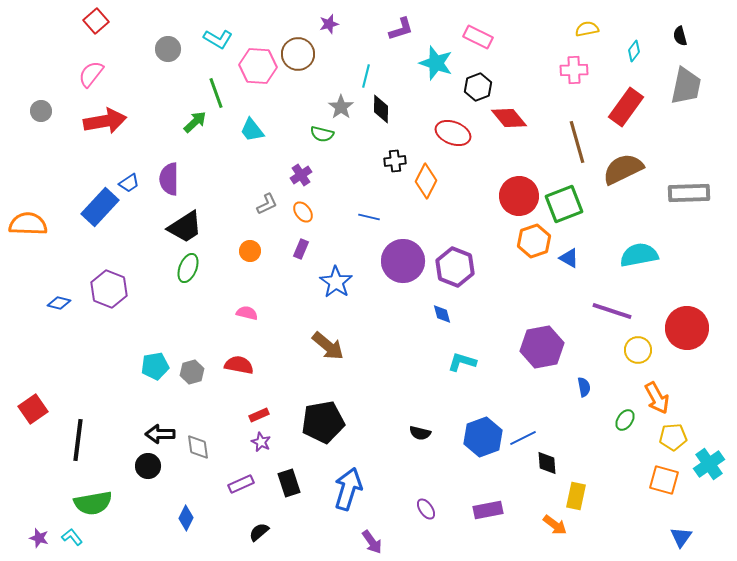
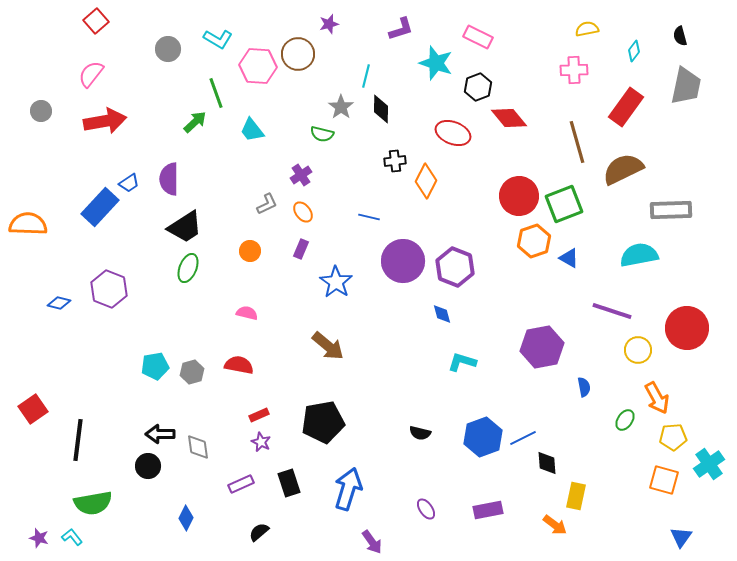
gray rectangle at (689, 193): moved 18 px left, 17 px down
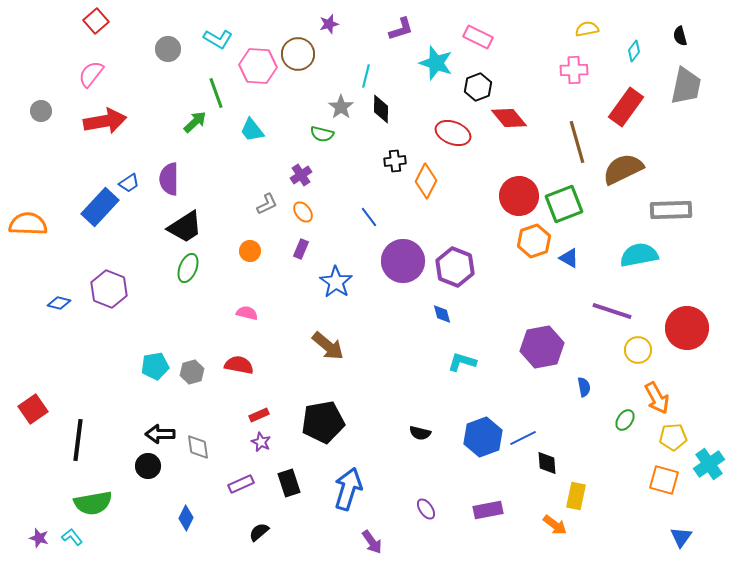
blue line at (369, 217): rotated 40 degrees clockwise
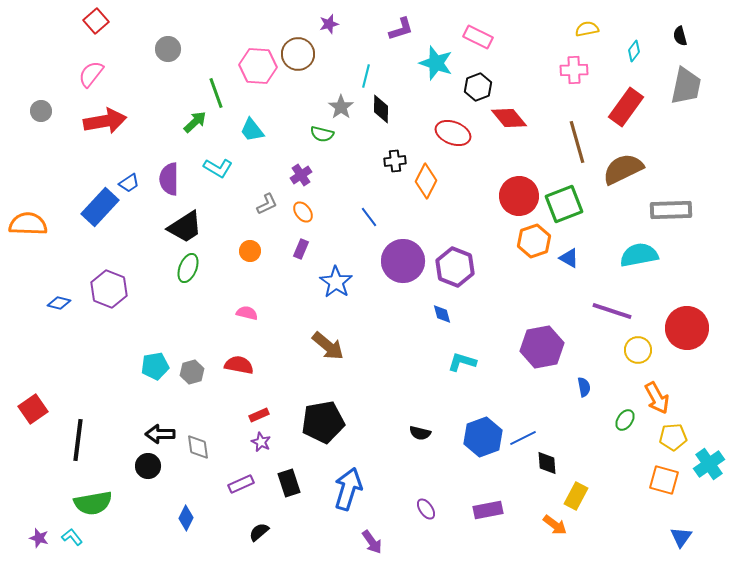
cyan L-shape at (218, 39): moved 129 px down
yellow rectangle at (576, 496): rotated 16 degrees clockwise
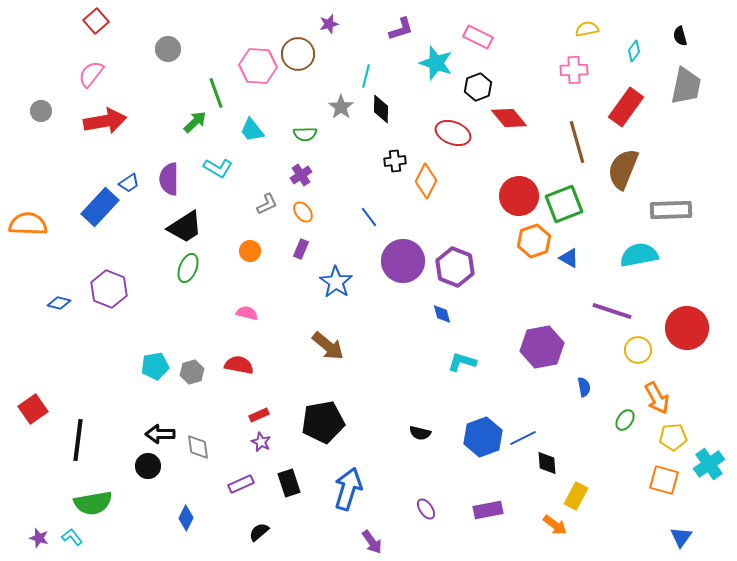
green semicircle at (322, 134): moved 17 px left; rotated 15 degrees counterclockwise
brown semicircle at (623, 169): rotated 42 degrees counterclockwise
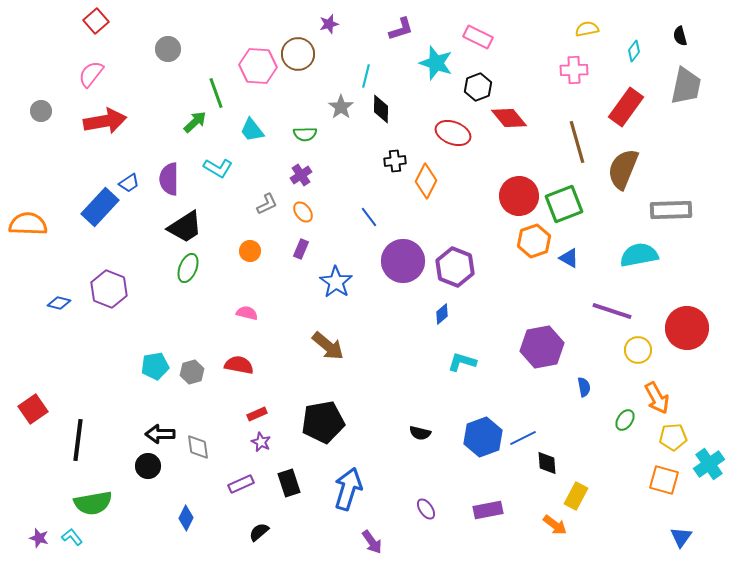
blue diamond at (442, 314): rotated 65 degrees clockwise
red rectangle at (259, 415): moved 2 px left, 1 px up
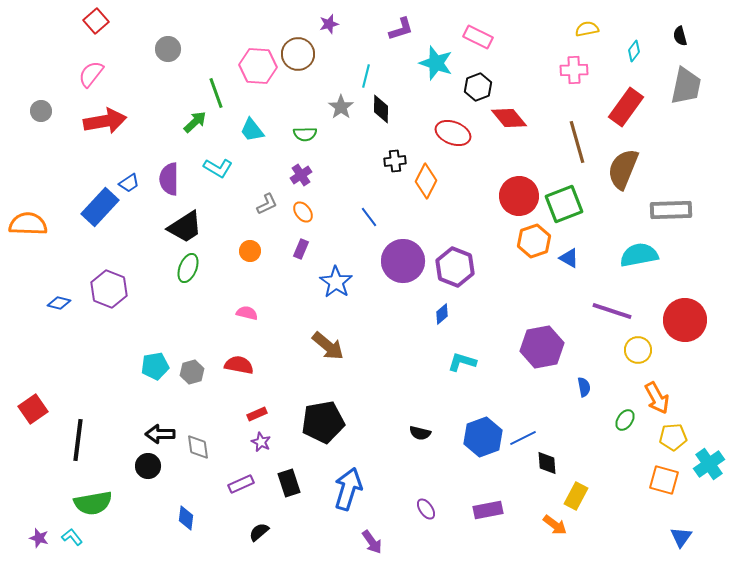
red circle at (687, 328): moved 2 px left, 8 px up
blue diamond at (186, 518): rotated 20 degrees counterclockwise
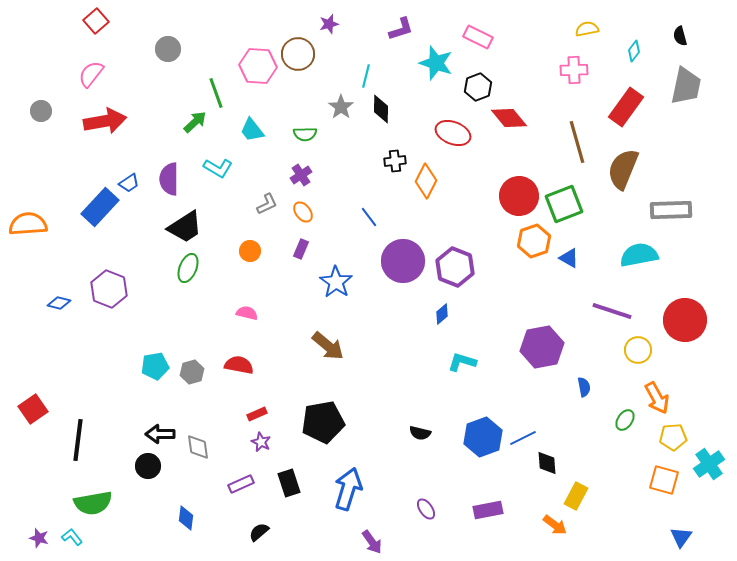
orange semicircle at (28, 224): rotated 6 degrees counterclockwise
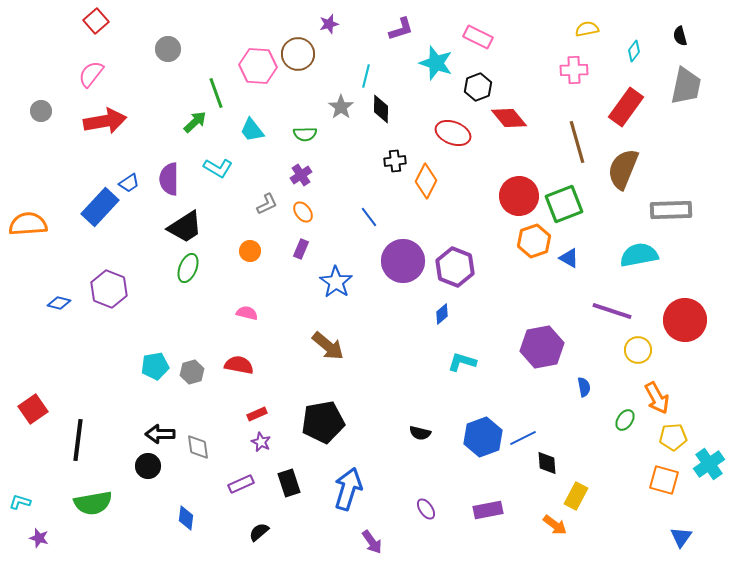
cyan L-shape at (72, 537): moved 52 px left, 35 px up; rotated 35 degrees counterclockwise
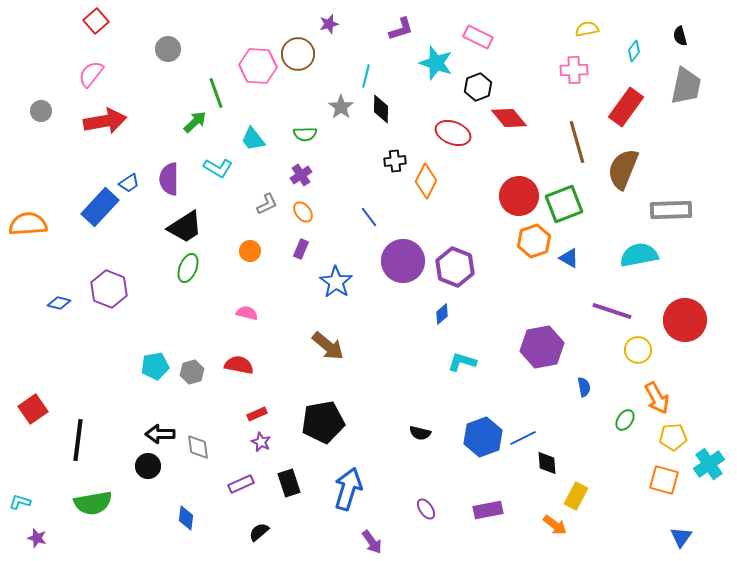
cyan trapezoid at (252, 130): moved 1 px right, 9 px down
purple star at (39, 538): moved 2 px left
